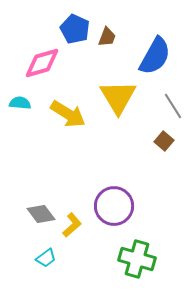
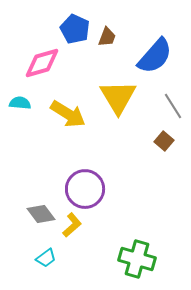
blue semicircle: rotated 12 degrees clockwise
purple circle: moved 29 px left, 17 px up
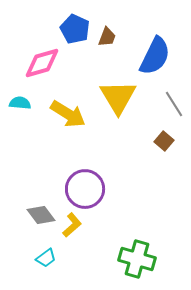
blue semicircle: rotated 15 degrees counterclockwise
gray line: moved 1 px right, 2 px up
gray diamond: moved 1 px down
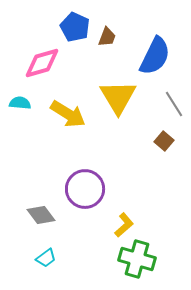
blue pentagon: moved 2 px up
yellow L-shape: moved 52 px right
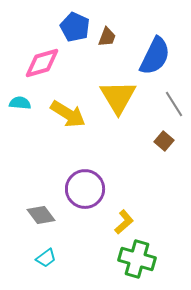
yellow L-shape: moved 3 px up
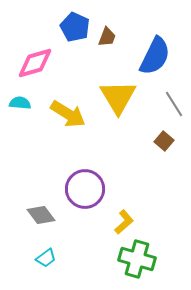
pink diamond: moved 7 px left
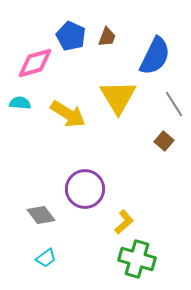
blue pentagon: moved 4 px left, 9 px down
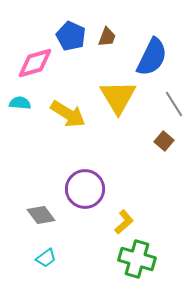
blue semicircle: moved 3 px left, 1 px down
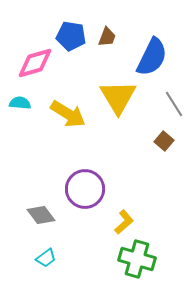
blue pentagon: rotated 16 degrees counterclockwise
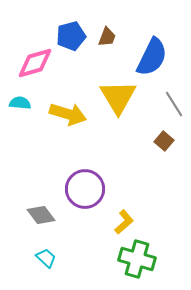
blue pentagon: rotated 24 degrees counterclockwise
yellow arrow: rotated 15 degrees counterclockwise
cyan trapezoid: rotated 100 degrees counterclockwise
